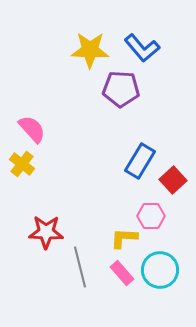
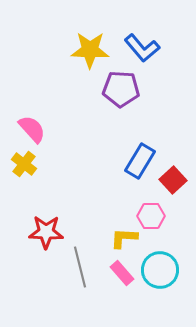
yellow cross: moved 2 px right
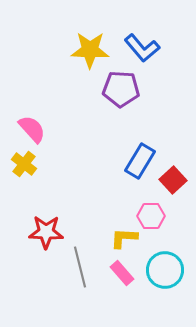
cyan circle: moved 5 px right
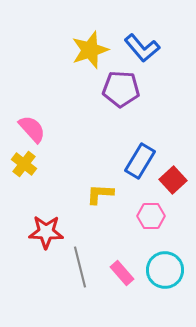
yellow star: rotated 21 degrees counterclockwise
yellow L-shape: moved 24 px left, 44 px up
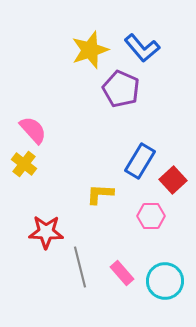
purple pentagon: rotated 21 degrees clockwise
pink semicircle: moved 1 px right, 1 px down
cyan circle: moved 11 px down
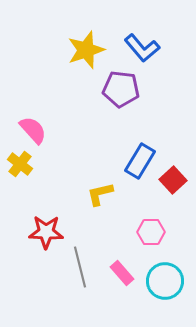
yellow star: moved 4 px left
purple pentagon: rotated 18 degrees counterclockwise
yellow cross: moved 4 px left
yellow L-shape: rotated 16 degrees counterclockwise
pink hexagon: moved 16 px down
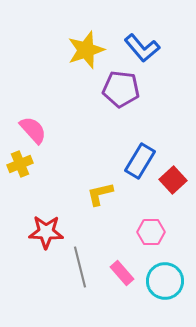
yellow cross: rotated 30 degrees clockwise
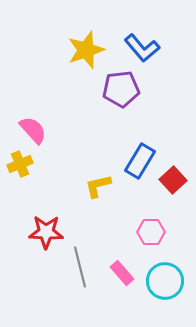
purple pentagon: rotated 12 degrees counterclockwise
yellow L-shape: moved 2 px left, 8 px up
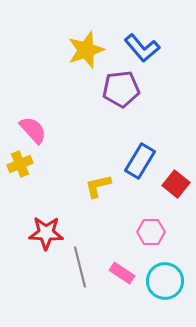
red square: moved 3 px right, 4 px down; rotated 8 degrees counterclockwise
red star: moved 1 px down
pink rectangle: rotated 15 degrees counterclockwise
